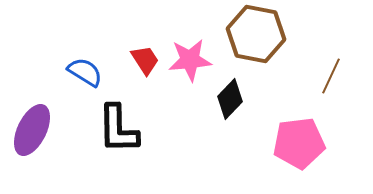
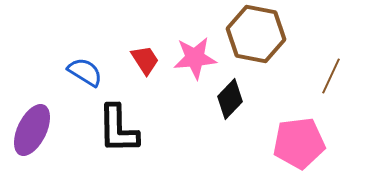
pink star: moved 5 px right, 2 px up
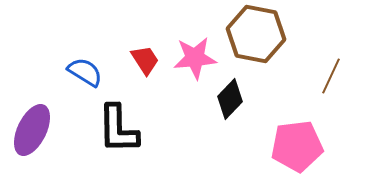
pink pentagon: moved 2 px left, 3 px down
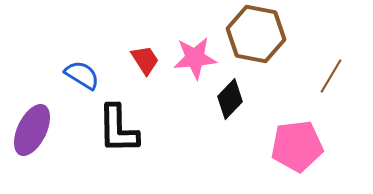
blue semicircle: moved 3 px left, 3 px down
brown line: rotated 6 degrees clockwise
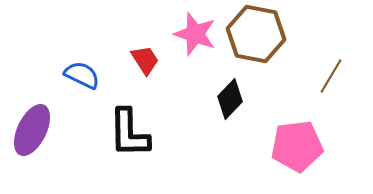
pink star: moved 24 px up; rotated 24 degrees clockwise
blue semicircle: rotated 6 degrees counterclockwise
black L-shape: moved 11 px right, 4 px down
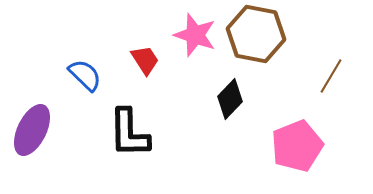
pink star: moved 1 px down
blue semicircle: moved 3 px right; rotated 18 degrees clockwise
pink pentagon: rotated 15 degrees counterclockwise
